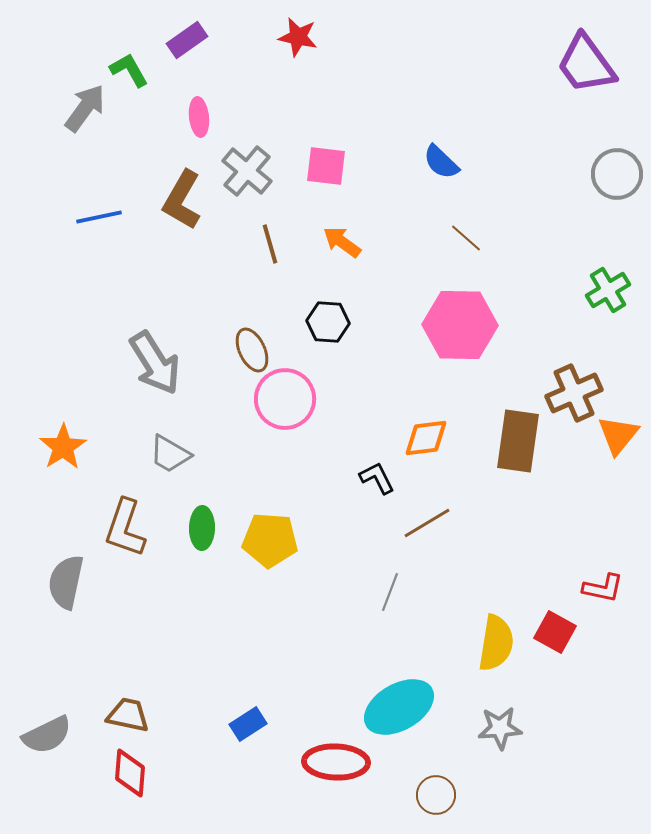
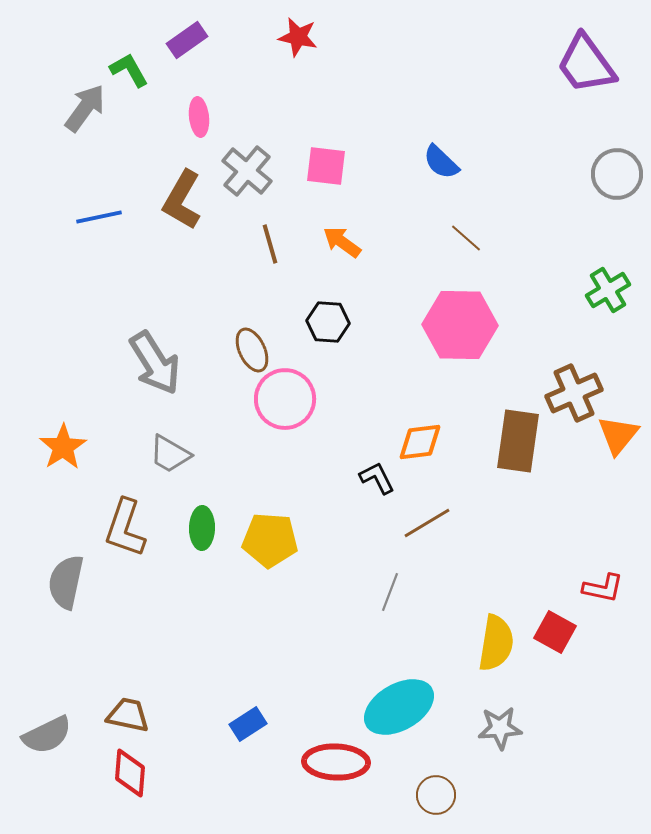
orange diamond at (426, 438): moved 6 px left, 4 px down
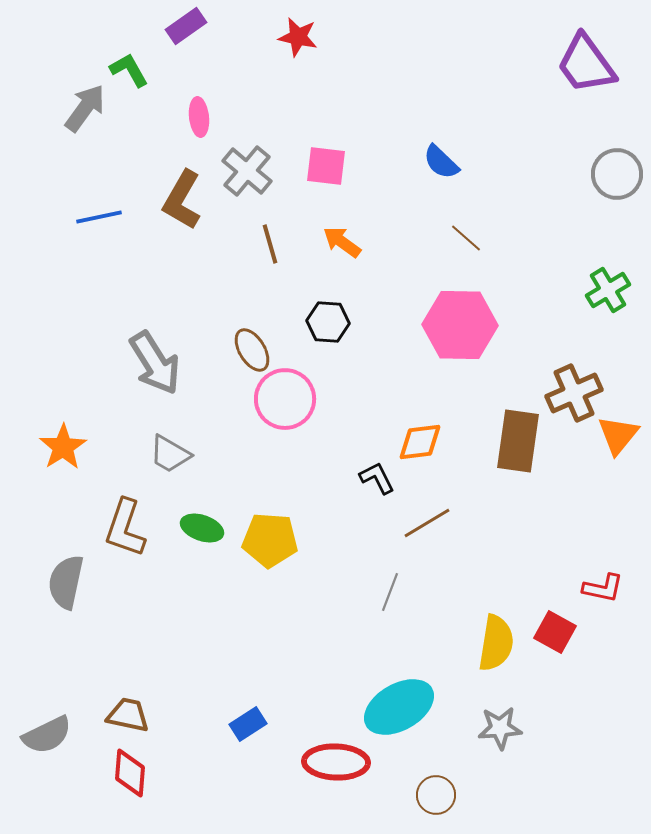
purple rectangle at (187, 40): moved 1 px left, 14 px up
brown ellipse at (252, 350): rotated 6 degrees counterclockwise
green ellipse at (202, 528): rotated 72 degrees counterclockwise
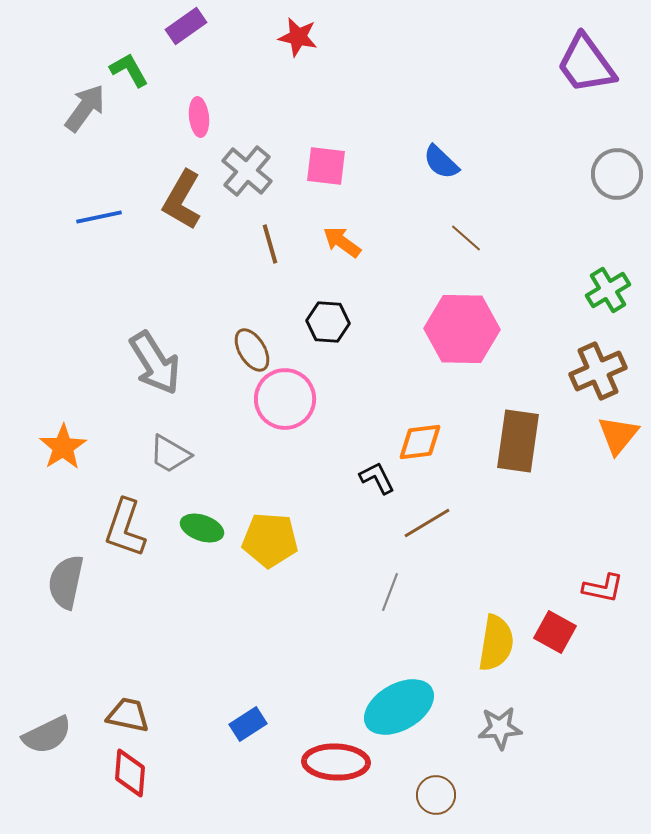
pink hexagon at (460, 325): moved 2 px right, 4 px down
brown cross at (574, 393): moved 24 px right, 22 px up
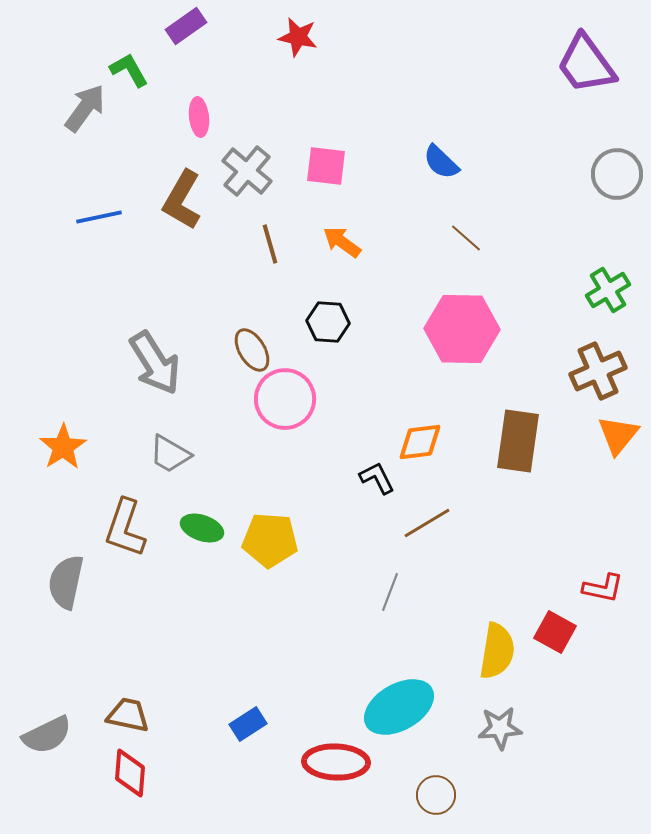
yellow semicircle at (496, 643): moved 1 px right, 8 px down
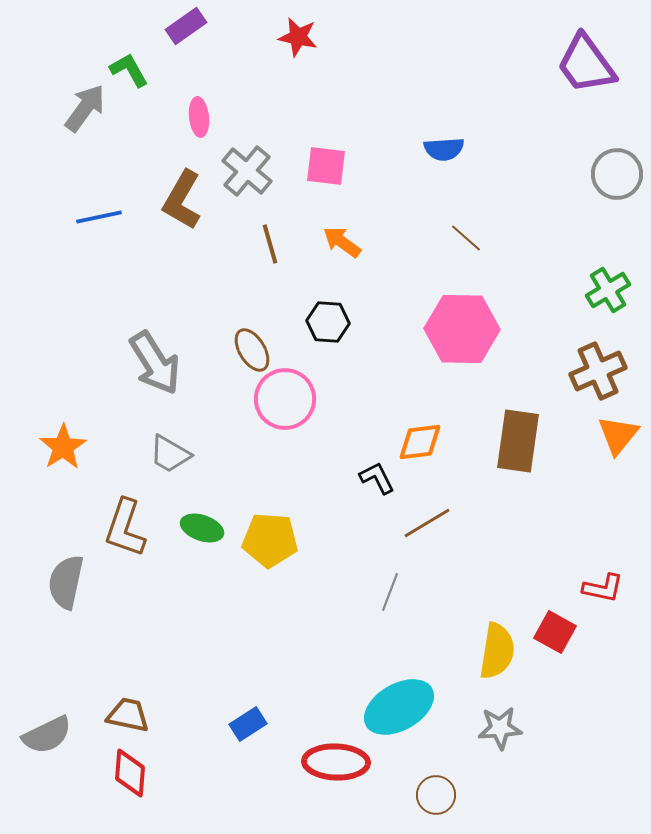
blue semicircle at (441, 162): moved 3 px right, 13 px up; rotated 48 degrees counterclockwise
